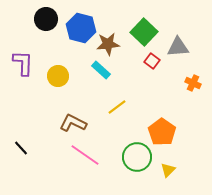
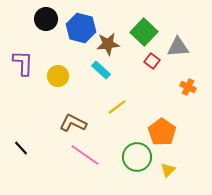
orange cross: moved 5 px left, 4 px down
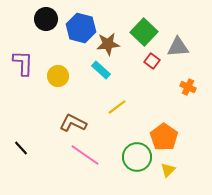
orange pentagon: moved 2 px right, 5 px down
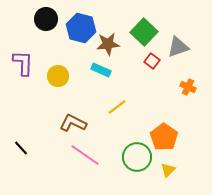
gray triangle: rotated 15 degrees counterclockwise
cyan rectangle: rotated 18 degrees counterclockwise
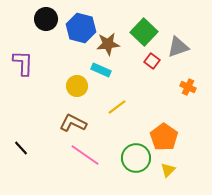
yellow circle: moved 19 px right, 10 px down
green circle: moved 1 px left, 1 px down
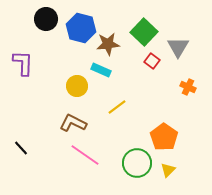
gray triangle: rotated 40 degrees counterclockwise
green circle: moved 1 px right, 5 px down
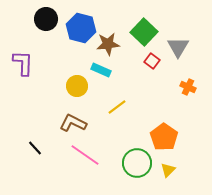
black line: moved 14 px right
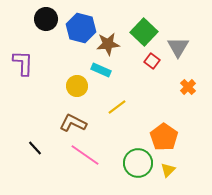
orange cross: rotated 21 degrees clockwise
green circle: moved 1 px right
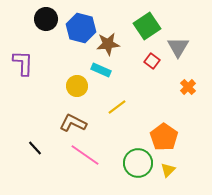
green square: moved 3 px right, 6 px up; rotated 12 degrees clockwise
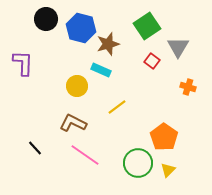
brown star: rotated 10 degrees counterclockwise
orange cross: rotated 28 degrees counterclockwise
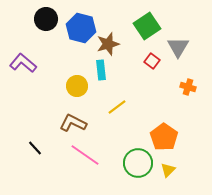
purple L-shape: rotated 52 degrees counterclockwise
cyan rectangle: rotated 60 degrees clockwise
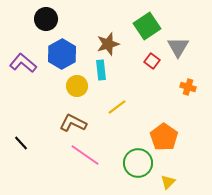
blue hexagon: moved 19 px left, 26 px down; rotated 16 degrees clockwise
black line: moved 14 px left, 5 px up
yellow triangle: moved 12 px down
